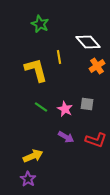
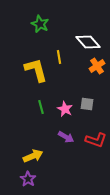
green line: rotated 40 degrees clockwise
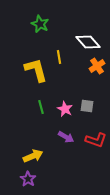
gray square: moved 2 px down
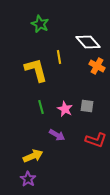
orange cross: rotated 28 degrees counterclockwise
purple arrow: moved 9 px left, 2 px up
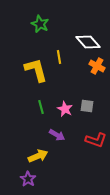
yellow arrow: moved 5 px right
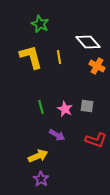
yellow L-shape: moved 5 px left, 13 px up
purple star: moved 13 px right
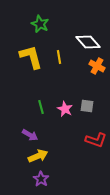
purple arrow: moved 27 px left
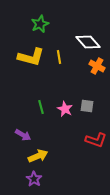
green star: rotated 24 degrees clockwise
yellow L-shape: rotated 120 degrees clockwise
purple arrow: moved 7 px left
purple star: moved 7 px left
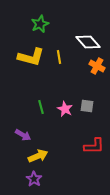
red L-shape: moved 2 px left, 6 px down; rotated 20 degrees counterclockwise
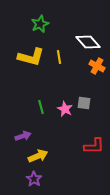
gray square: moved 3 px left, 3 px up
purple arrow: moved 1 px down; rotated 49 degrees counterclockwise
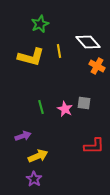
yellow line: moved 6 px up
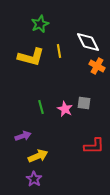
white diamond: rotated 15 degrees clockwise
